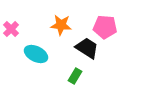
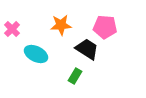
orange star: rotated 10 degrees counterclockwise
pink cross: moved 1 px right
black trapezoid: moved 1 px down
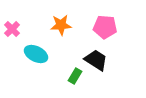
black trapezoid: moved 9 px right, 11 px down
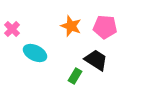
orange star: moved 10 px right, 1 px down; rotated 25 degrees clockwise
cyan ellipse: moved 1 px left, 1 px up
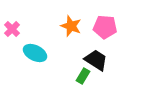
green rectangle: moved 8 px right
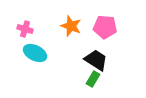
pink cross: moved 13 px right; rotated 28 degrees counterclockwise
green rectangle: moved 10 px right, 3 px down
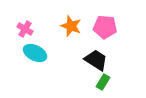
pink cross: rotated 14 degrees clockwise
green rectangle: moved 10 px right, 3 px down
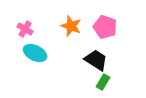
pink pentagon: rotated 15 degrees clockwise
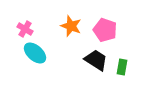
pink pentagon: moved 3 px down
cyan ellipse: rotated 15 degrees clockwise
green rectangle: moved 19 px right, 15 px up; rotated 21 degrees counterclockwise
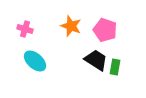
pink cross: rotated 14 degrees counterclockwise
cyan ellipse: moved 8 px down
green rectangle: moved 7 px left
